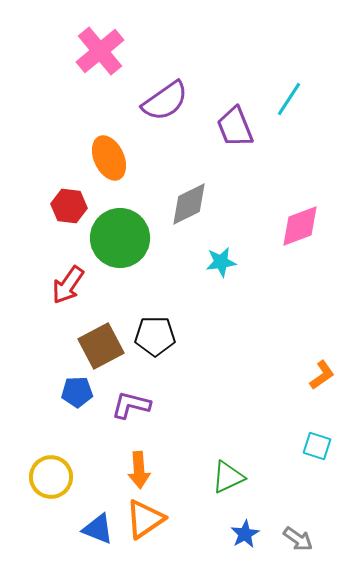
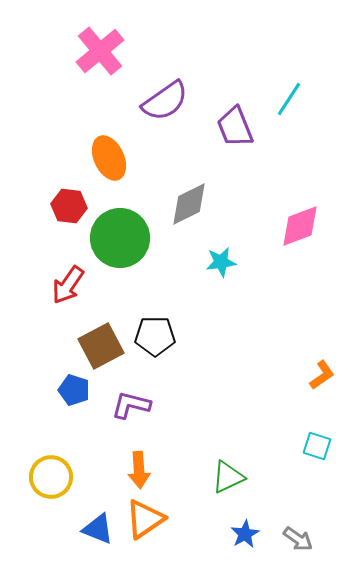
blue pentagon: moved 3 px left, 2 px up; rotated 20 degrees clockwise
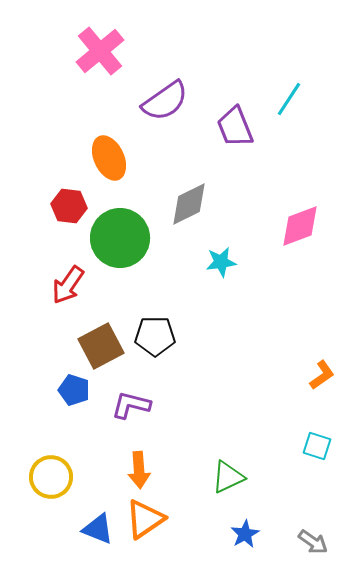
gray arrow: moved 15 px right, 3 px down
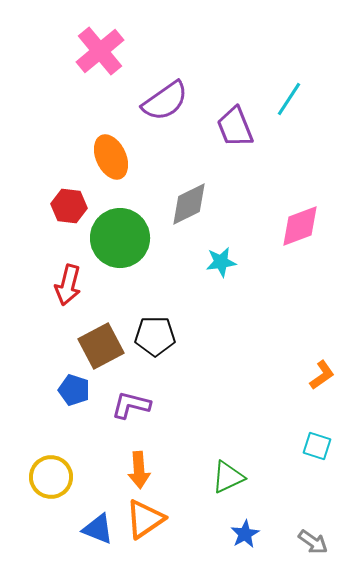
orange ellipse: moved 2 px right, 1 px up
red arrow: rotated 21 degrees counterclockwise
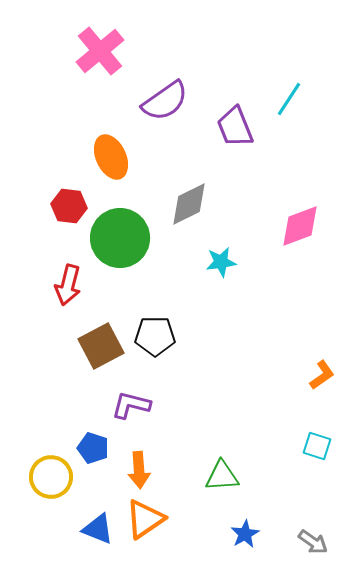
blue pentagon: moved 19 px right, 58 px down
green triangle: moved 6 px left, 1 px up; rotated 21 degrees clockwise
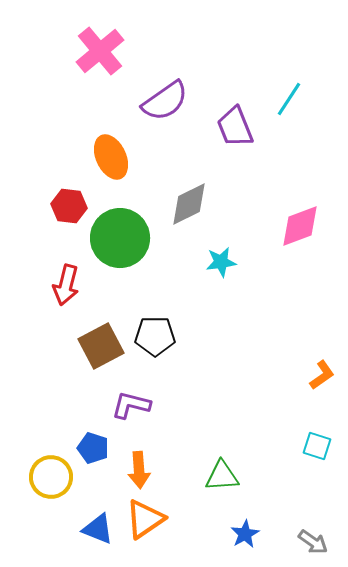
red arrow: moved 2 px left
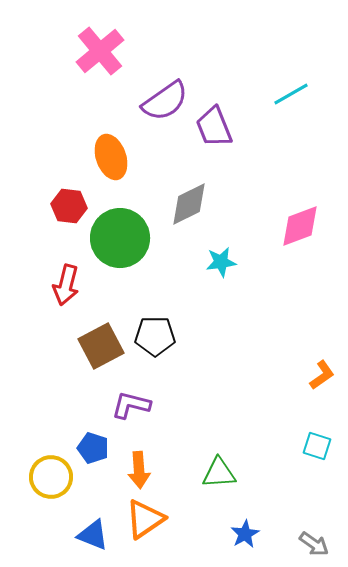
cyan line: moved 2 px right, 5 px up; rotated 27 degrees clockwise
purple trapezoid: moved 21 px left
orange ellipse: rotated 6 degrees clockwise
green triangle: moved 3 px left, 3 px up
blue triangle: moved 5 px left, 6 px down
gray arrow: moved 1 px right, 2 px down
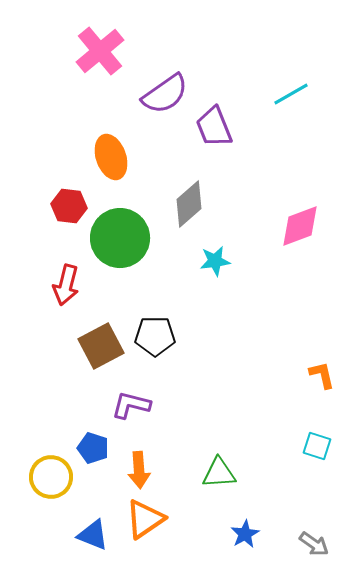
purple semicircle: moved 7 px up
gray diamond: rotated 15 degrees counterclockwise
cyan star: moved 6 px left, 1 px up
orange L-shape: rotated 68 degrees counterclockwise
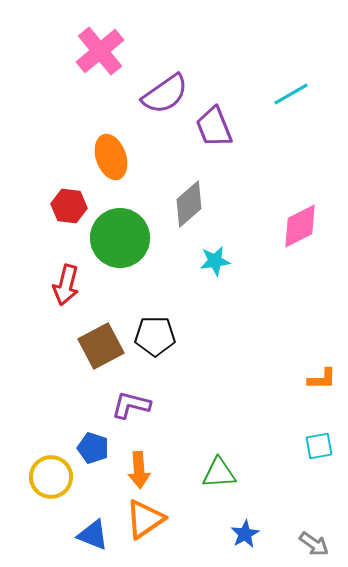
pink diamond: rotated 6 degrees counterclockwise
orange L-shape: moved 4 px down; rotated 104 degrees clockwise
cyan square: moved 2 px right; rotated 28 degrees counterclockwise
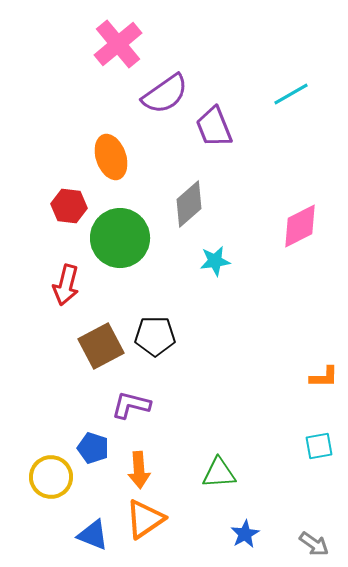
pink cross: moved 18 px right, 7 px up
orange L-shape: moved 2 px right, 2 px up
